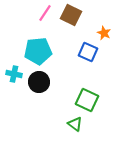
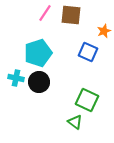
brown square: rotated 20 degrees counterclockwise
orange star: moved 2 px up; rotated 24 degrees clockwise
cyan pentagon: moved 2 px down; rotated 12 degrees counterclockwise
cyan cross: moved 2 px right, 4 px down
green triangle: moved 2 px up
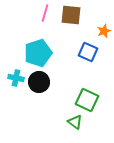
pink line: rotated 18 degrees counterclockwise
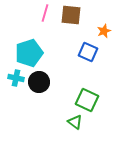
cyan pentagon: moved 9 px left
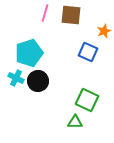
cyan cross: rotated 14 degrees clockwise
black circle: moved 1 px left, 1 px up
green triangle: rotated 35 degrees counterclockwise
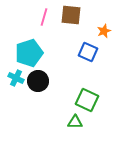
pink line: moved 1 px left, 4 px down
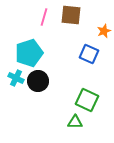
blue square: moved 1 px right, 2 px down
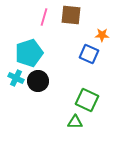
orange star: moved 2 px left, 4 px down; rotated 24 degrees clockwise
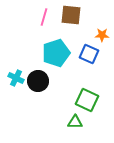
cyan pentagon: moved 27 px right
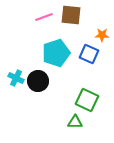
pink line: rotated 54 degrees clockwise
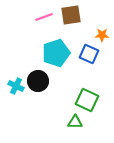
brown square: rotated 15 degrees counterclockwise
cyan cross: moved 8 px down
